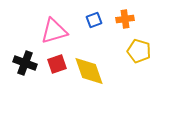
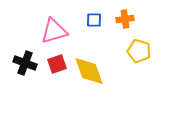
blue square: rotated 21 degrees clockwise
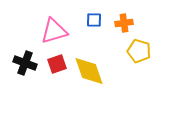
orange cross: moved 1 px left, 4 px down
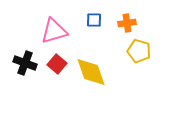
orange cross: moved 3 px right
red square: rotated 30 degrees counterclockwise
yellow diamond: moved 2 px right, 1 px down
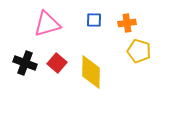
pink triangle: moved 7 px left, 7 px up
red square: moved 1 px up
yellow diamond: rotated 20 degrees clockwise
